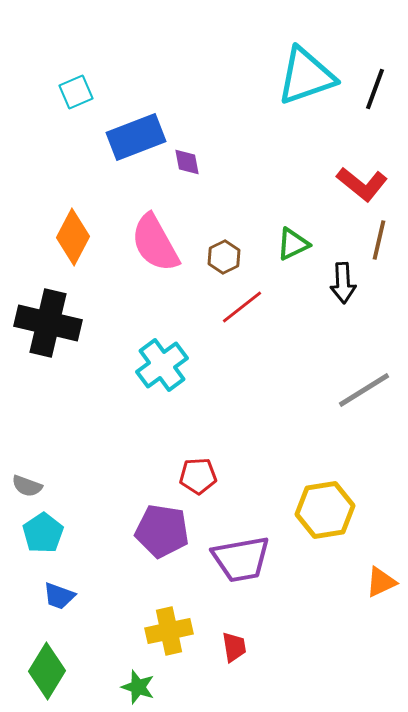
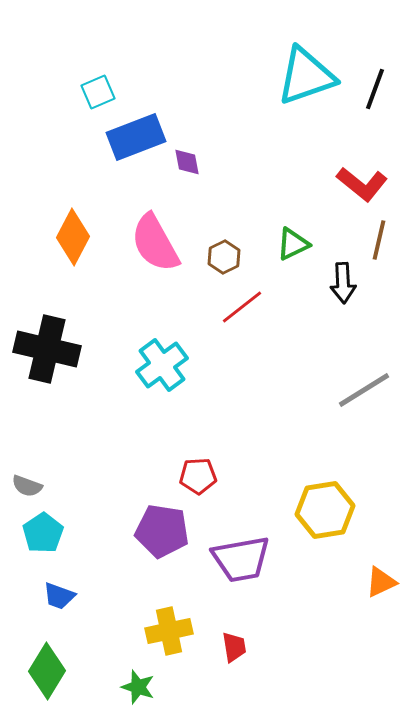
cyan square: moved 22 px right
black cross: moved 1 px left, 26 px down
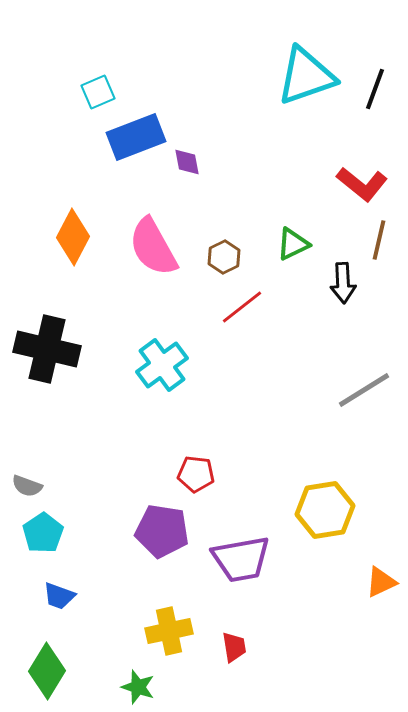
pink semicircle: moved 2 px left, 4 px down
red pentagon: moved 2 px left, 2 px up; rotated 9 degrees clockwise
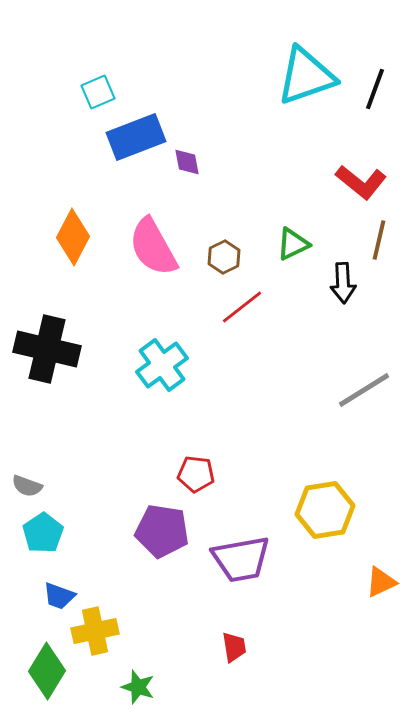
red L-shape: moved 1 px left, 2 px up
yellow cross: moved 74 px left
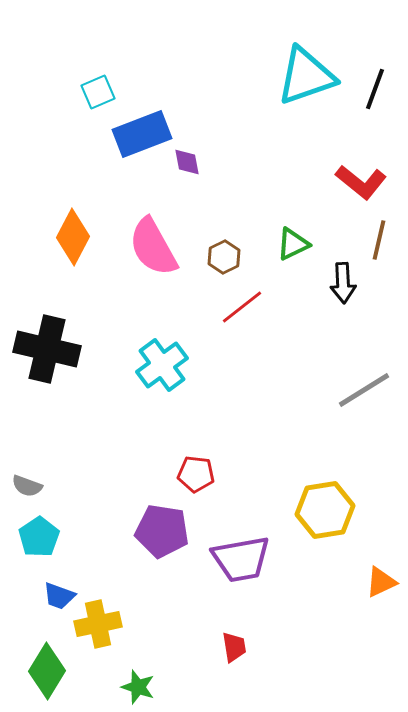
blue rectangle: moved 6 px right, 3 px up
cyan pentagon: moved 4 px left, 4 px down
yellow cross: moved 3 px right, 7 px up
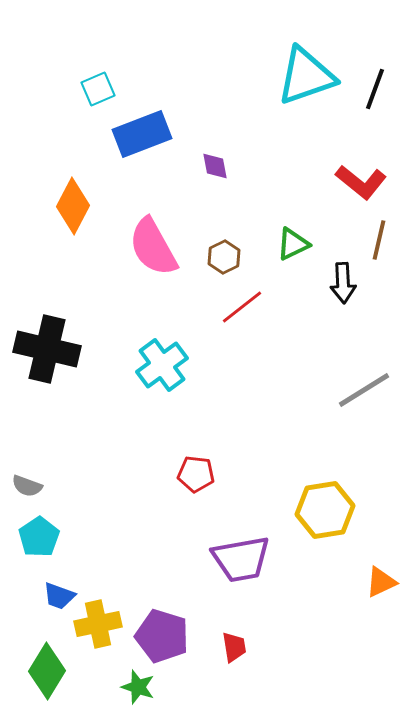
cyan square: moved 3 px up
purple diamond: moved 28 px right, 4 px down
orange diamond: moved 31 px up
purple pentagon: moved 105 px down; rotated 8 degrees clockwise
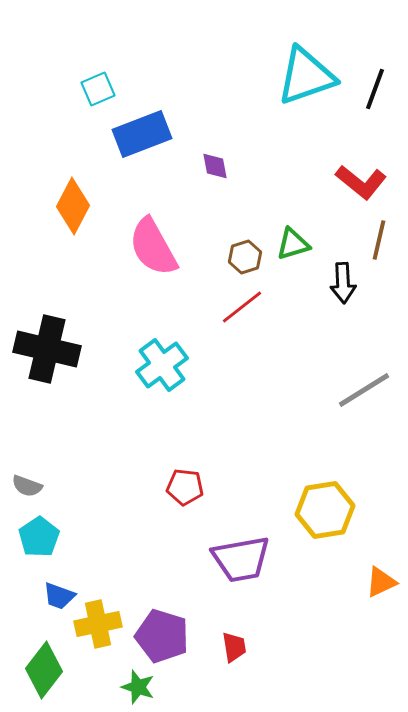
green triangle: rotated 9 degrees clockwise
brown hexagon: moved 21 px right; rotated 8 degrees clockwise
red pentagon: moved 11 px left, 13 px down
green diamond: moved 3 px left, 1 px up; rotated 6 degrees clockwise
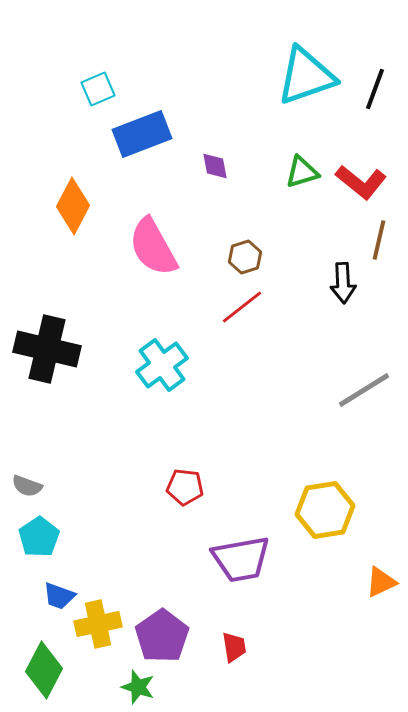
green triangle: moved 9 px right, 72 px up
purple pentagon: rotated 20 degrees clockwise
green diamond: rotated 10 degrees counterclockwise
